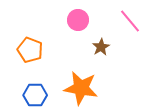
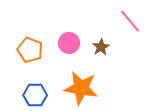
pink circle: moved 9 px left, 23 px down
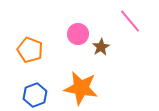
pink circle: moved 9 px right, 9 px up
blue hexagon: rotated 20 degrees counterclockwise
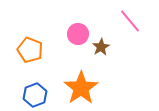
orange star: rotated 28 degrees clockwise
